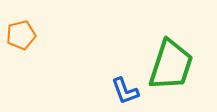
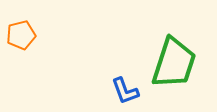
green trapezoid: moved 3 px right, 2 px up
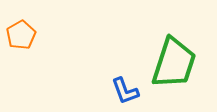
orange pentagon: rotated 16 degrees counterclockwise
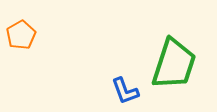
green trapezoid: moved 1 px down
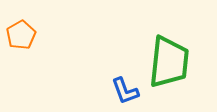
green trapezoid: moved 5 px left, 2 px up; rotated 12 degrees counterclockwise
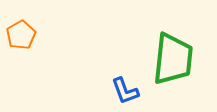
green trapezoid: moved 4 px right, 3 px up
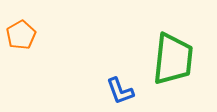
blue L-shape: moved 5 px left
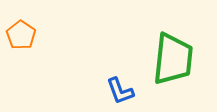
orange pentagon: rotated 8 degrees counterclockwise
